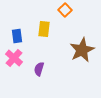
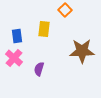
brown star: moved 1 px down; rotated 25 degrees clockwise
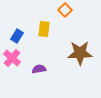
blue rectangle: rotated 40 degrees clockwise
brown star: moved 2 px left, 2 px down
pink cross: moved 2 px left
purple semicircle: rotated 64 degrees clockwise
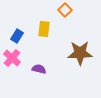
purple semicircle: rotated 24 degrees clockwise
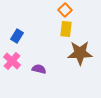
yellow rectangle: moved 22 px right
pink cross: moved 3 px down
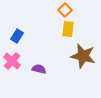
yellow rectangle: moved 2 px right
brown star: moved 3 px right, 3 px down; rotated 15 degrees clockwise
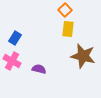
blue rectangle: moved 2 px left, 2 px down
pink cross: rotated 12 degrees counterclockwise
